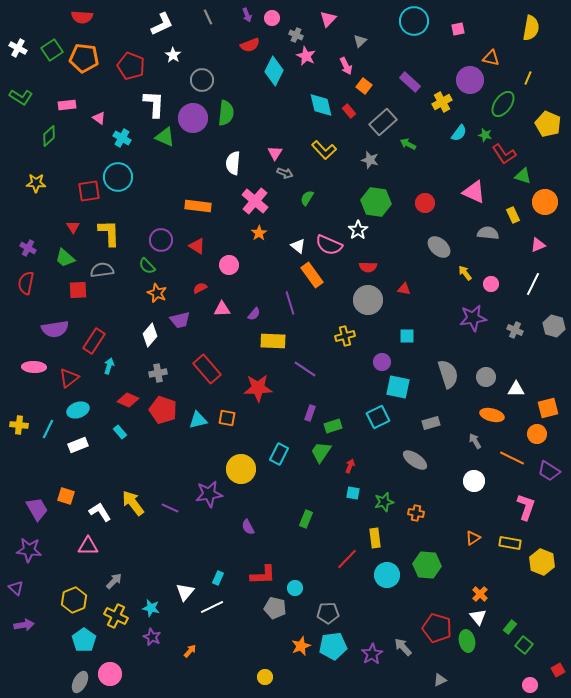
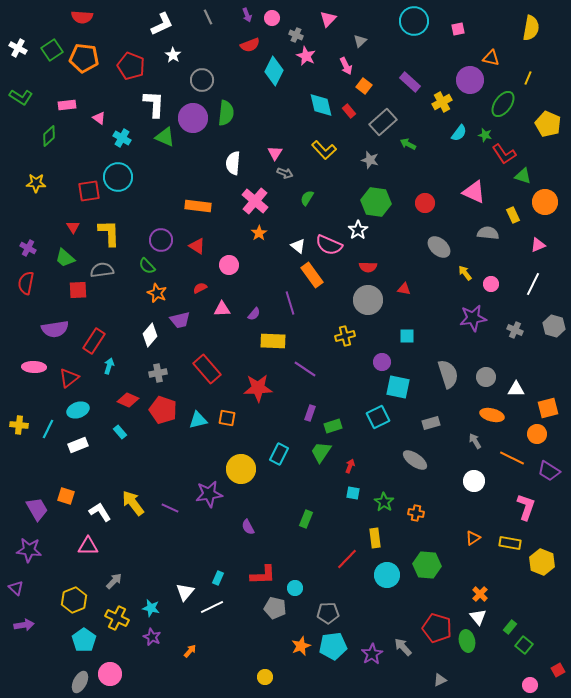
green star at (384, 502): rotated 24 degrees counterclockwise
yellow cross at (116, 616): moved 1 px right, 2 px down
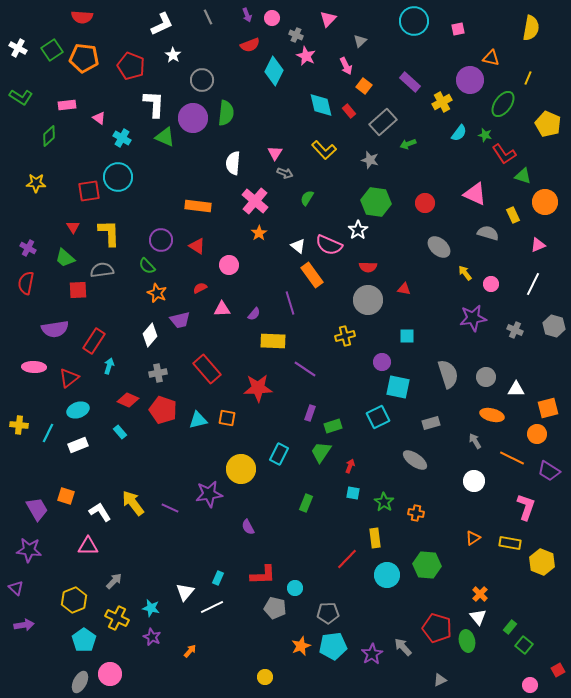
green arrow at (408, 144): rotated 49 degrees counterclockwise
pink triangle at (474, 192): moved 1 px right, 2 px down
gray semicircle at (488, 233): rotated 10 degrees clockwise
cyan line at (48, 429): moved 4 px down
green rectangle at (306, 519): moved 16 px up
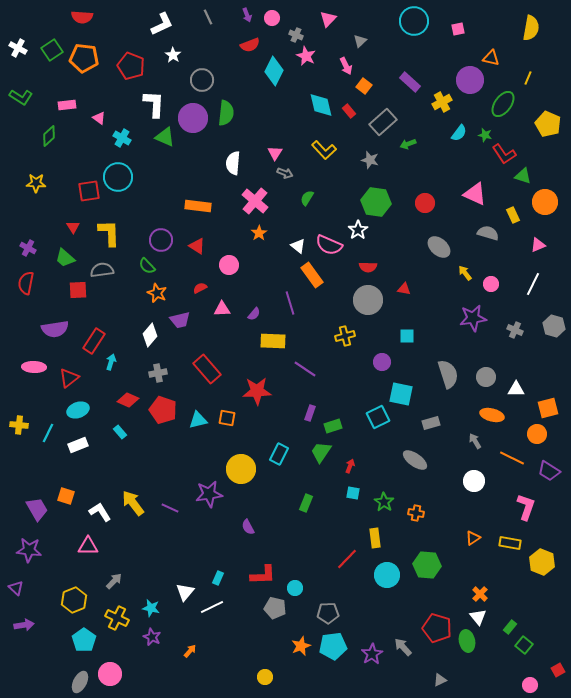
cyan arrow at (109, 366): moved 2 px right, 4 px up
cyan square at (398, 387): moved 3 px right, 7 px down
red star at (258, 388): moved 1 px left, 3 px down
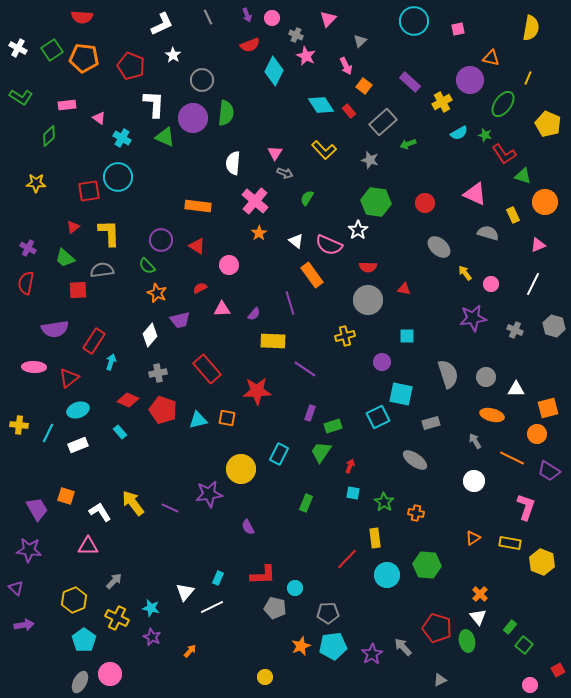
cyan diamond at (321, 105): rotated 20 degrees counterclockwise
cyan semicircle at (459, 133): rotated 24 degrees clockwise
red triangle at (73, 227): rotated 24 degrees clockwise
white triangle at (298, 246): moved 2 px left, 5 px up
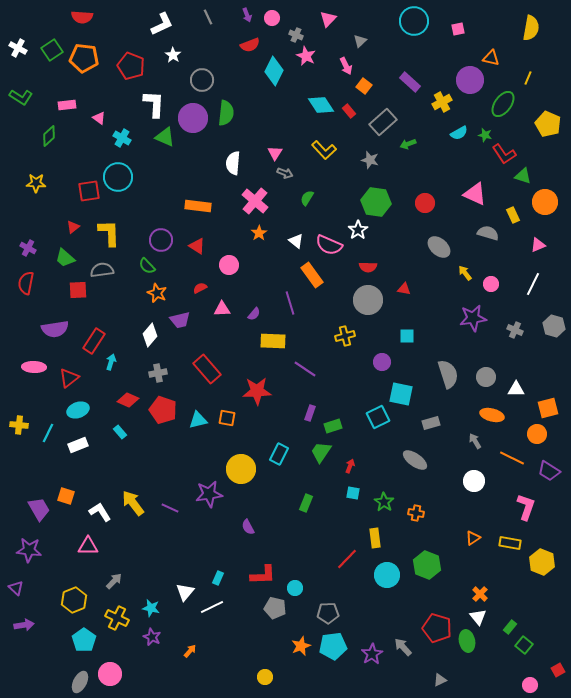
purple trapezoid at (37, 509): moved 2 px right
green hexagon at (427, 565): rotated 16 degrees clockwise
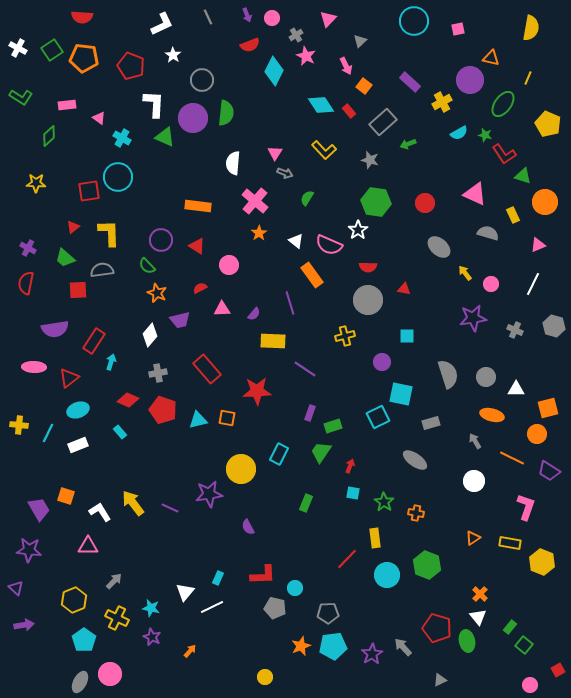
gray cross at (296, 35): rotated 32 degrees clockwise
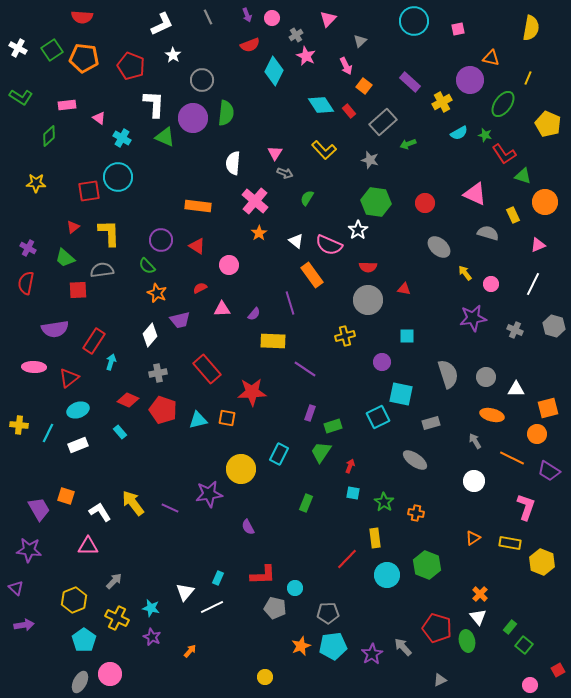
red star at (257, 391): moved 5 px left, 1 px down
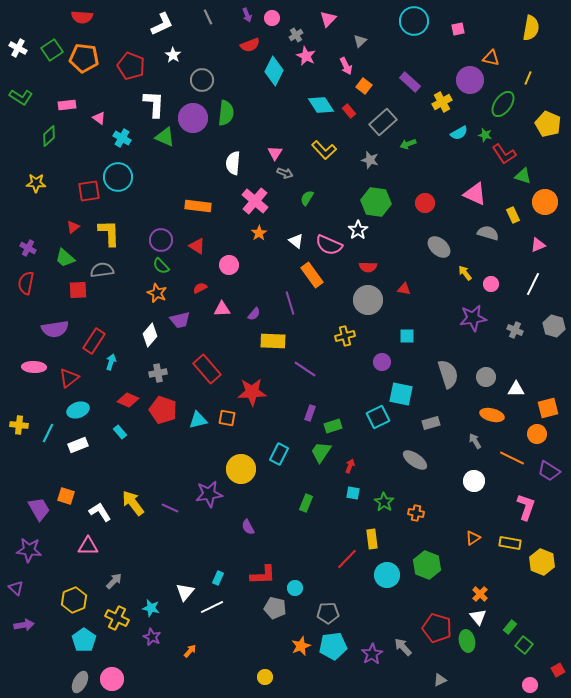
green semicircle at (147, 266): moved 14 px right
yellow rectangle at (375, 538): moved 3 px left, 1 px down
pink circle at (110, 674): moved 2 px right, 5 px down
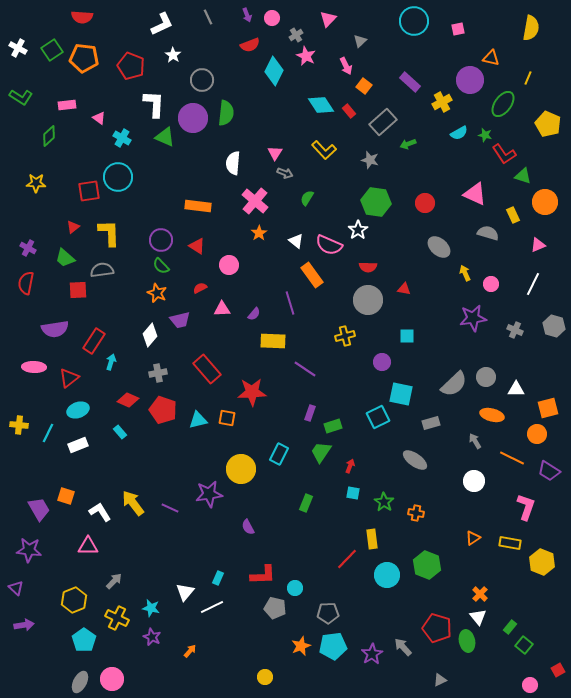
yellow arrow at (465, 273): rotated 14 degrees clockwise
gray semicircle at (448, 374): moved 6 px right, 10 px down; rotated 64 degrees clockwise
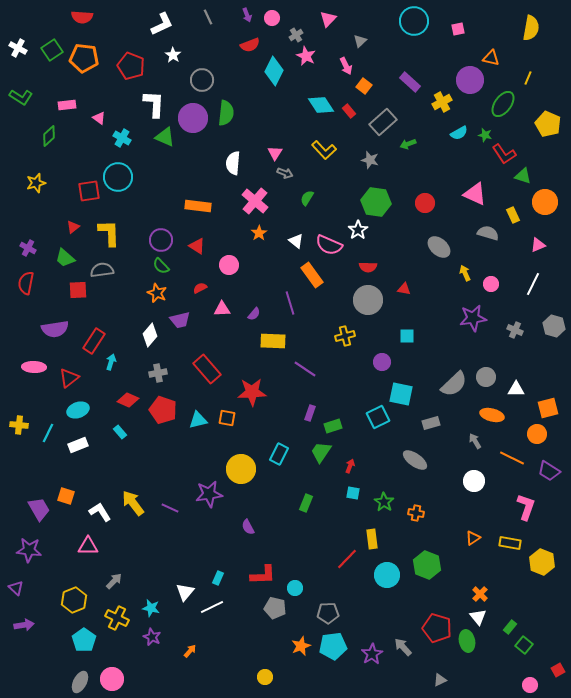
yellow star at (36, 183): rotated 18 degrees counterclockwise
